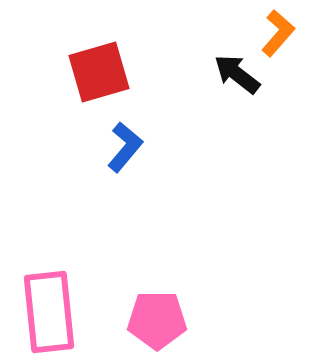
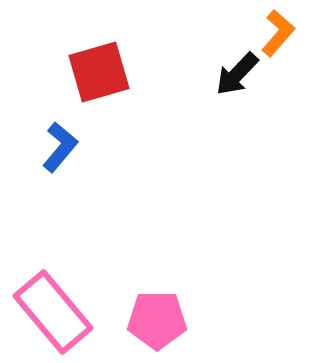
black arrow: rotated 84 degrees counterclockwise
blue L-shape: moved 65 px left
pink rectangle: moved 4 px right; rotated 34 degrees counterclockwise
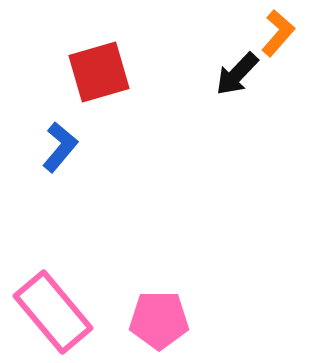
pink pentagon: moved 2 px right
